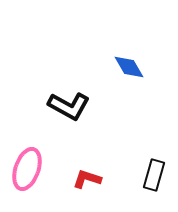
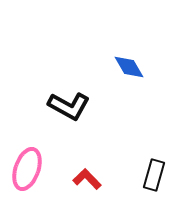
red L-shape: rotated 28 degrees clockwise
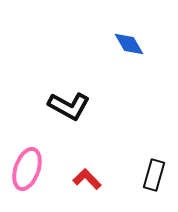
blue diamond: moved 23 px up
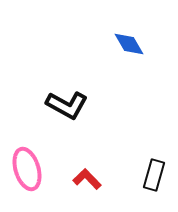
black L-shape: moved 2 px left, 1 px up
pink ellipse: rotated 36 degrees counterclockwise
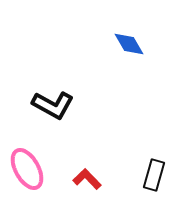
black L-shape: moved 14 px left
pink ellipse: rotated 12 degrees counterclockwise
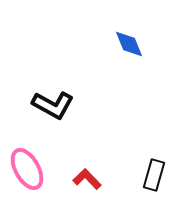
blue diamond: rotated 8 degrees clockwise
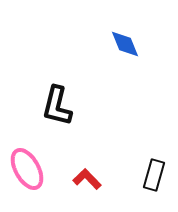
blue diamond: moved 4 px left
black L-shape: moved 4 px right, 1 px down; rotated 75 degrees clockwise
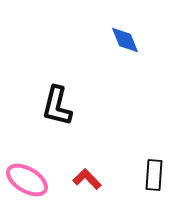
blue diamond: moved 4 px up
pink ellipse: moved 11 px down; rotated 30 degrees counterclockwise
black rectangle: rotated 12 degrees counterclockwise
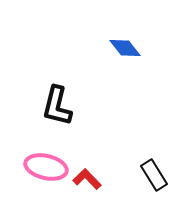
blue diamond: moved 8 px down; rotated 16 degrees counterclockwise
black rectangle: rotated 36 degrees counterclockwise
pink ellipse: moved 19 px right, 13 px up; rotated 18 degrees counterclockwise
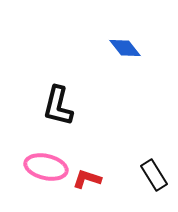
black L-shape: moved 1 px right
red L-shape: rotated 28 degrees counterclockwise
